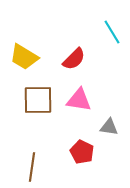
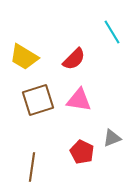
brown square: rotated 16 degrees counterclockwise
gray triangle: moved 3 px right, 11 px down; rotated 30 degrees counterclockwise
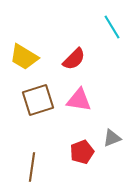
cyan line: moved 5 px up
red pentagon: rotated 25 degrees clockwise
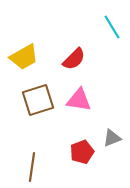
yellow trapezoid: rotated 60 degrees counterclockwise
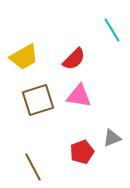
cyan line: moved 3 px down
pink triangle: moved 4 px up
brown line: moved 1 px right; rotated 36 degrees counterclockwise
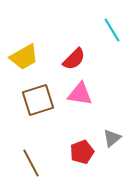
pink triangle: moved 1 px right, 2 px up
gray triangle: rotated 18 degrees counterclockwise
brown line: moved 2 px left, 4 px up
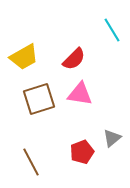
brown square: moved 1 px right, 1 px up
brown line: moved 1 px up
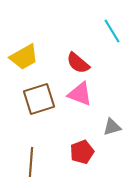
cyan line: moved 1 px down
red semicircle: moved 4 px right, 4 px down; rotated 85 degrees clockwise
pink triangle: rotated 12 degrees clockwise
gray triangle: moved 11 px up; rotated 24 degrees clockwise
brown line: rotated 32 degrees clockwise
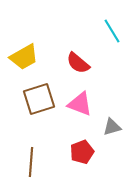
pink triangle: moved 10 px down
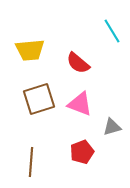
yellow trapezoid: moved 6 px right, 7 px up; rotated 24 degrees clockwise
